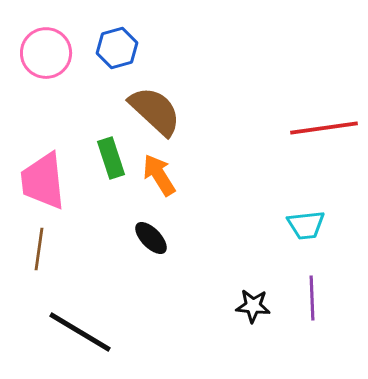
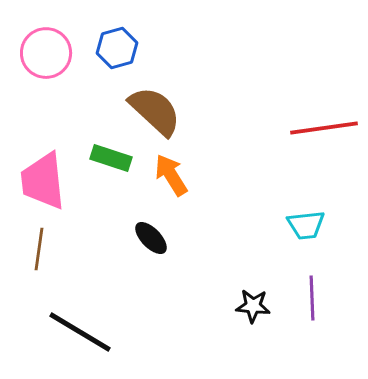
green rectangle: rotated 54 degrees counterclockwise
orange arrow: moved 12 px right
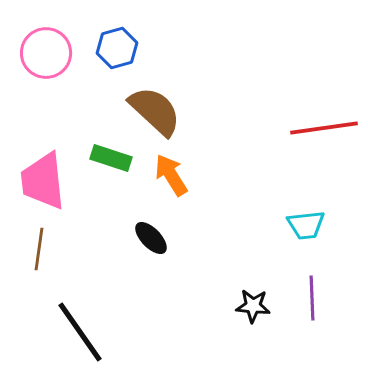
black line: rotated 24 degrees clockwise
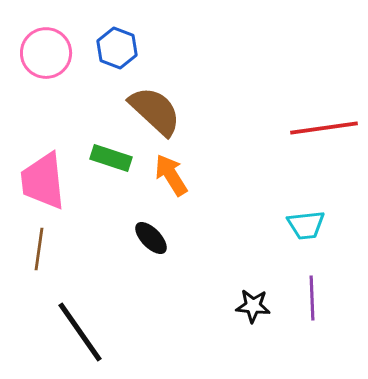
blue hexagon: rotated 24 degrees counterclockwise
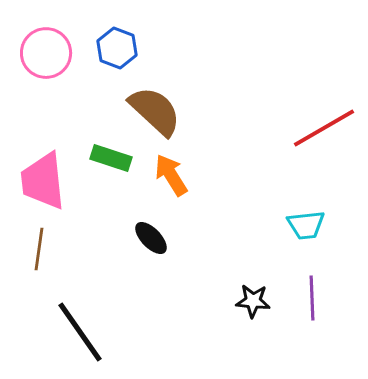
red line: rotated 22 degrees counterclockwise
black star: moved 5 px up
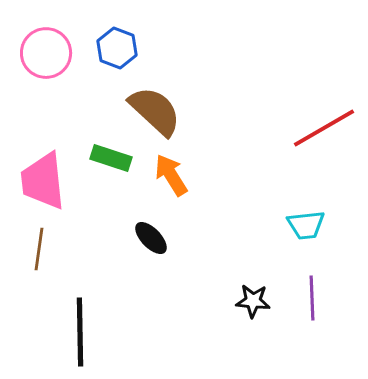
black line: rotated 34 degrees clockwise
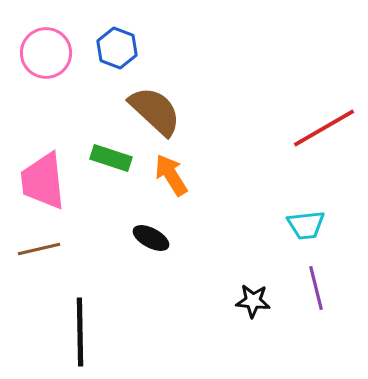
black ellipse: rotated 18 degrees counterclockwise
brown line: rotated 69 degrees clockwise
purple line: moved 4 px right, 10 px up; rotated 12 degrees counterclockwise
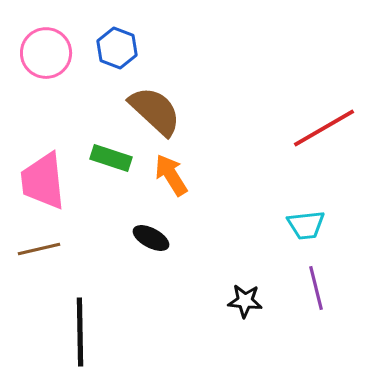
black star: moved 8 px left
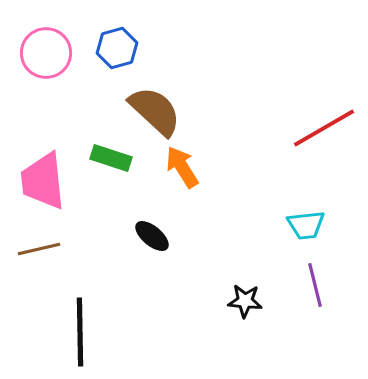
blue hexagon: rotated 24 degrees clockwise
orange arrow: moved 11 px right, 8 px up
black ellipse: moved 1 px right, 2 px up; rotated 12 degrees clockwise
purple line: moved 1 px left, 3 px up
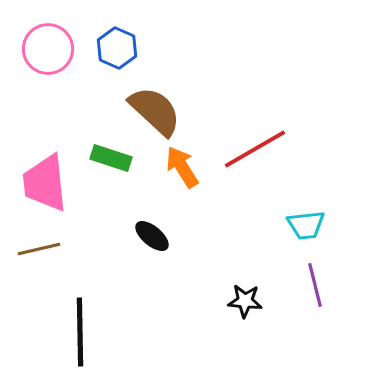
blue hexagon: rotated 21 degrees counterclockwise
pink circle: moved 2 px right, 4 px up
red line: moved 69 px left, 21 px down
pink trapezoid: moved 2 px right, 2 px down
